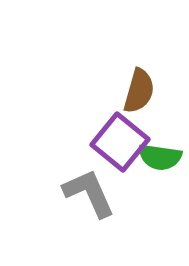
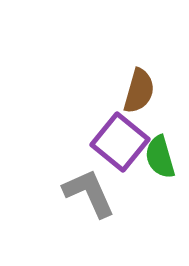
green semicircle: rotated 66 degrees clockwise
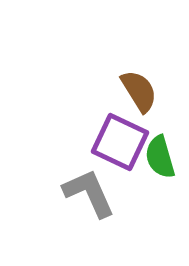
brown semicircle: rotated 48 degrees counterclockwise
purple square: rotated 14 degrees counterclockwise
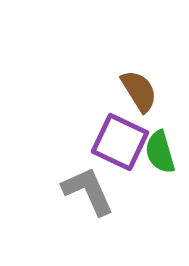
green semicircle: moved 5 px up
gray L-shape: moved 1 px left, 2 px up
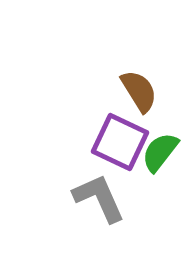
green semicircle: rotated 54 degrees clockwise
gray L-shape: moved 11 px right, 7 px down
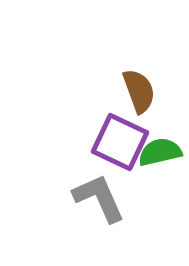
brown semicircle: rotated 12 degrees clockwise
green semicircle: rotated 39 degrees clockwise
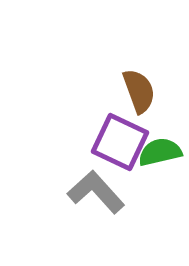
gray L-shape: moved 3 px left, 6 px up; rotated 18 degrees counterclockwise
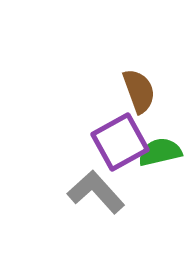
purple square: rotated 36 degrees clockwise
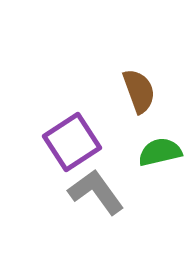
purple square: moved 48 px left; rotated 4 degrees counterclockwise
gray L-shape: rotated 6 degrees clockwise
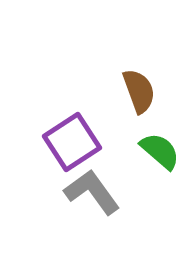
green semicircle: moved 1 px up; rotated 54 degrees clockwise
gray L-shape: moved 4 px left
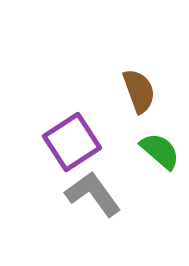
gray L-shape: moved 1 px right, 2 px down
